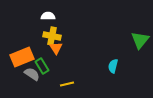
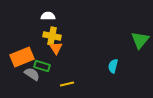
green rectangle: rotated 42 degrees counterclockwise
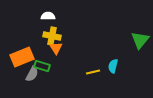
gray semicircle: rotated 84 degrees clockwise
yellow line: moved 26 px right, 12 px up
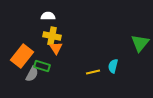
green triangle: moved 3 px down
orange rectangle: moved 1 px up; rotated 30 degrees counterclockwise
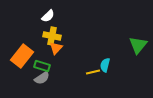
white semicircle: rotated 136 degrees clockwise
green triangle: moved 2 px left, 2 px down
orange triangle: rotated 16 degrees clockwise
cyan semicircle: moved 8 px left, 1 px up
gray semicircle: moved 10 px right, 4 px down; rotated 28 degrees clockwise
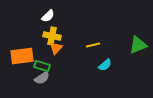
green triangle: rotated 30 degrees clockwise
orange rectangle: rotated 45 degrees clockwise
cyan semicircle: rotated 144 degrees counterclockwise
yellow line: moved 27 px up
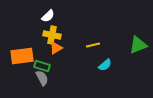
yellow cross: moved 1 px up
orange triangle: rotated 16 degrees clockwise
gray semicircle: rotated 84 degrees counterclockwise
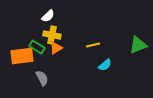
green rectangle: moved 5 px left, 19 px up; rotated 14 degrees clockwise
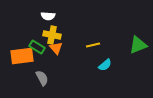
white semicircle: rotated 48 degrees clockwise
orange triangle: rotated 40 degrees counterclockwise
